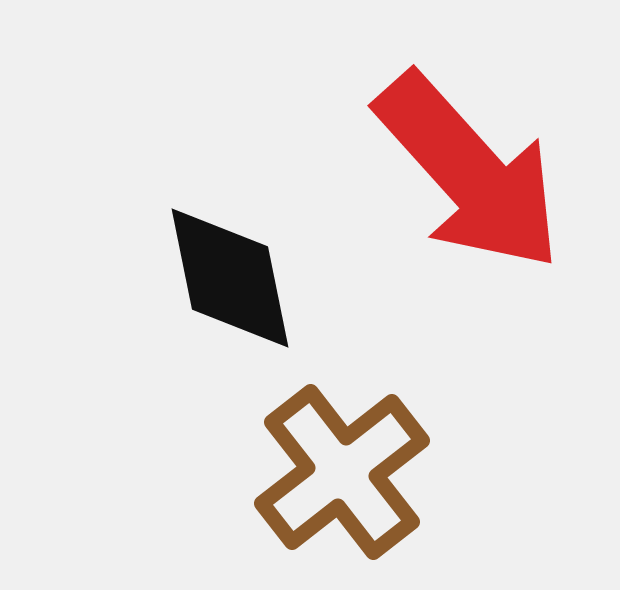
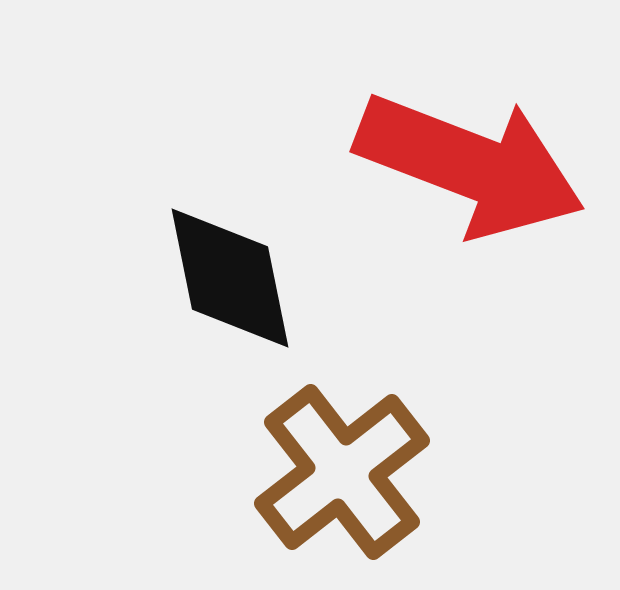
red arrow: moved 1 px right, 7 px up; rotated 27 degrees counterclockwise
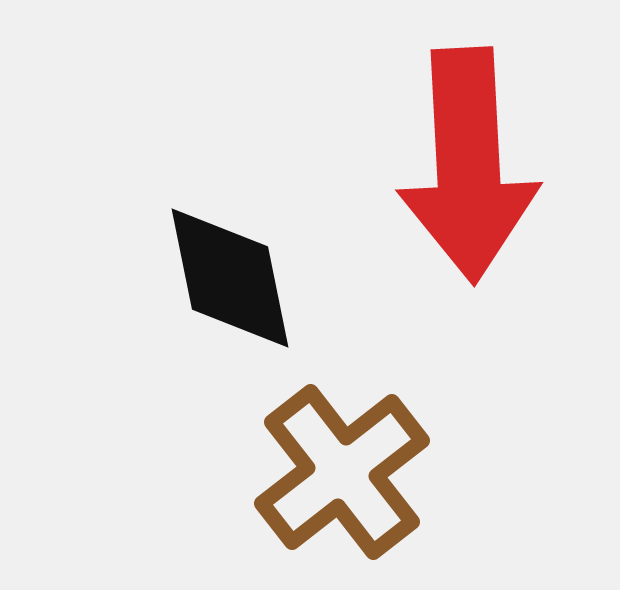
red arrow: moved 2 px left; rotated 66 degrees clockwise
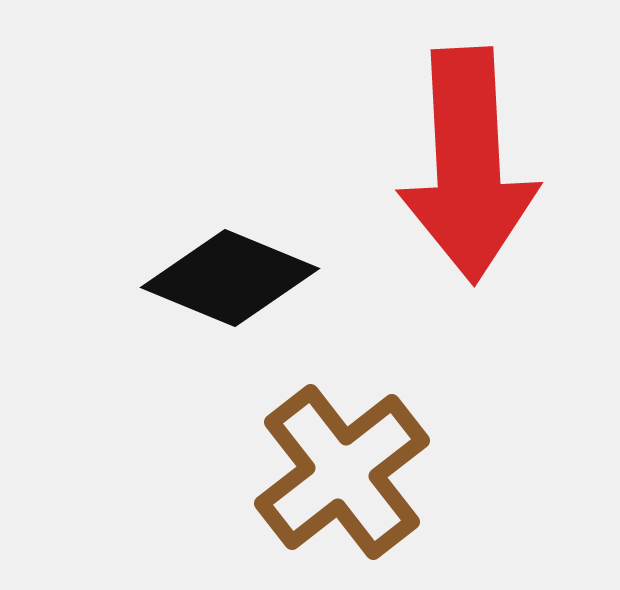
black diamond: rotated 56 degrees counterclockwise
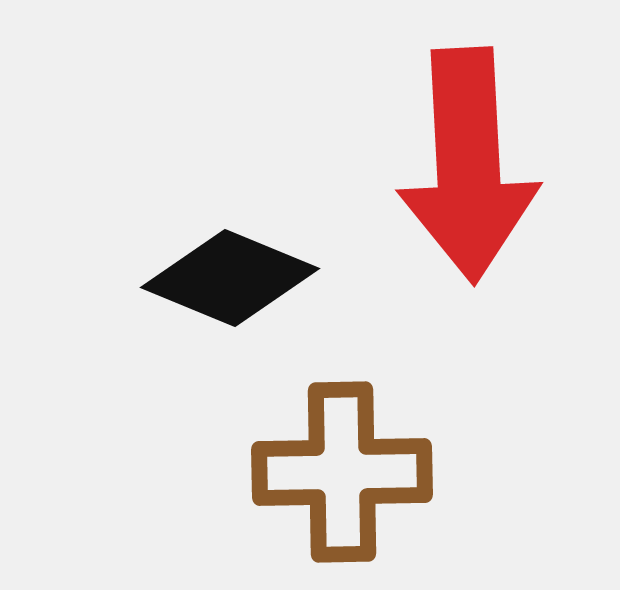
brown cross: rotated 37 degrees clockwise
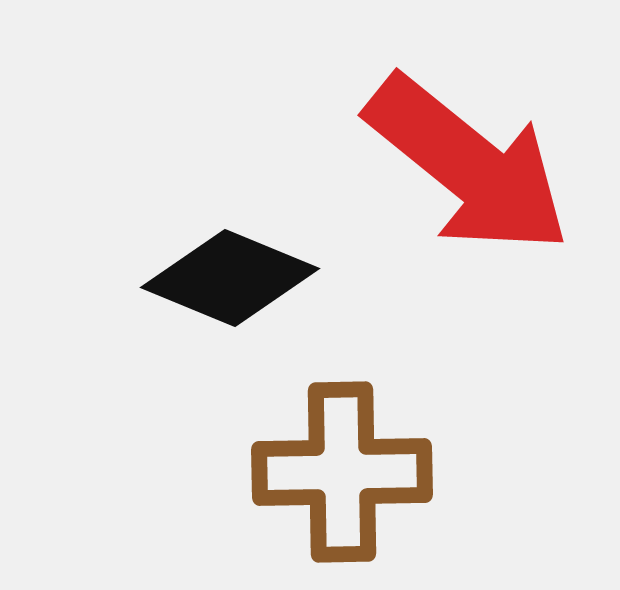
red arrow: rotated 48 degrees counterclockwise
